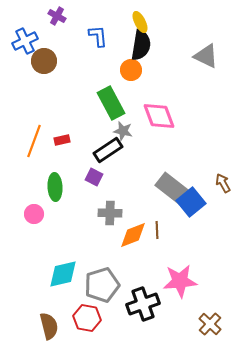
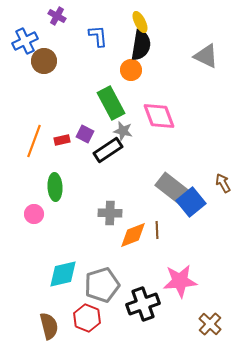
purple square: moved 9 px left, 43 px up
red hexagon: rotated 12 degrees clockwise
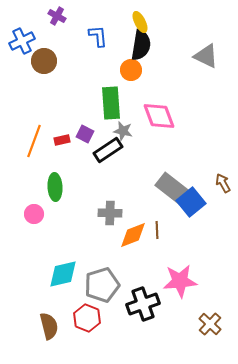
blue cross: moved 3 px left
green rectangle: rotated 24 degrees clockwise
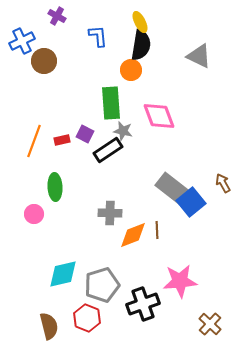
gray triangle: moved 7 px left
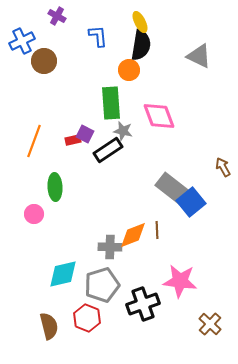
orange circle: moved 2 px left
red rectangle: moved 11 px right
brown arrow: moved 16 px up
gray cross: moved 34 px down
pink star: rotated 12 degrees clockwise
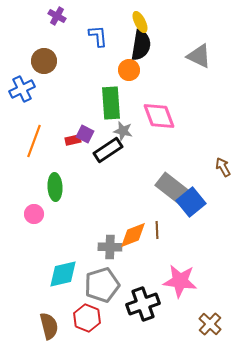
blue cross: moved 48 px down
